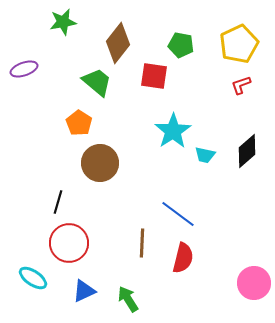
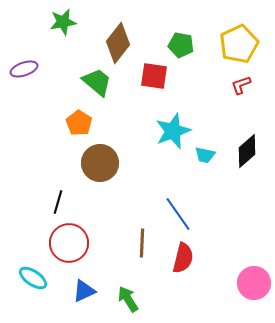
cyan star: rotated 12 degrees clockwise
blue line: rotated 18 degrees clockwise
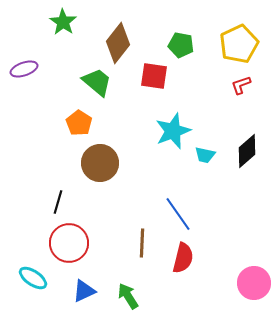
green star: rotated 28 degrees counterclockwise
green arrow: moved 3 px up
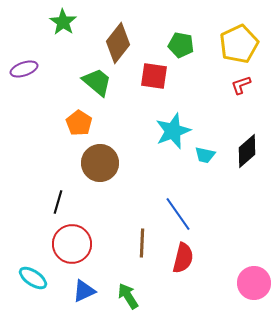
red circle: moved 3 px right, 1 px down
